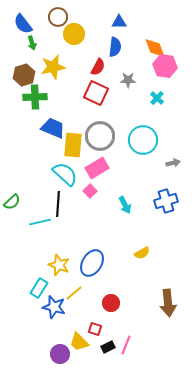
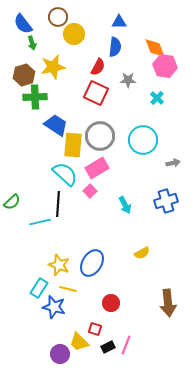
blue trapezoid at (53, 128): moved 3 px right, 3 px up; rotated 10 degrees clockwise
yellow line at (74, 293): moved 6 px left, 4 px up; rotated 54 degrees clockwise
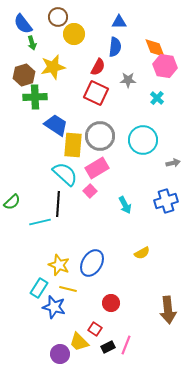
brown arrow at (168, 303): moved 7 px down
red square at (95, 329): rotated 16 degrees clockwise
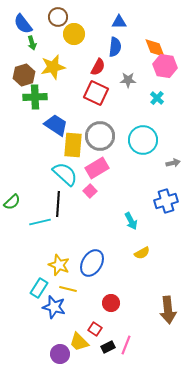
cyan arrow at (125, 205): moved 6 px right, 16 px down
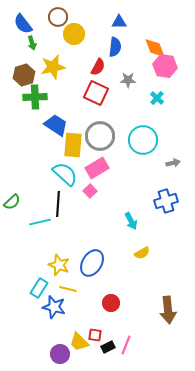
red square at (95, 329): moved 6 px down; rotated 24 degrees counterclockwise
